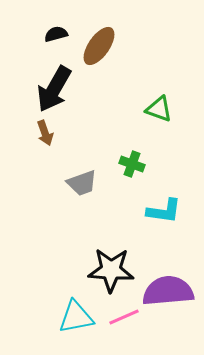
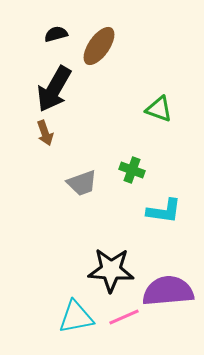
green cross: moved 6 px down
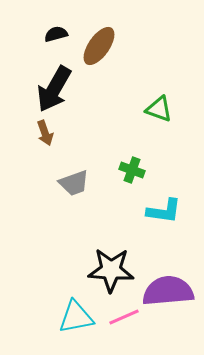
gray trapezoid: moved 8 px left
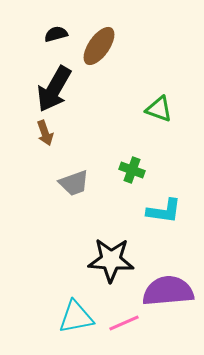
black star: moved 10 px up
pink line: moved 6 px down
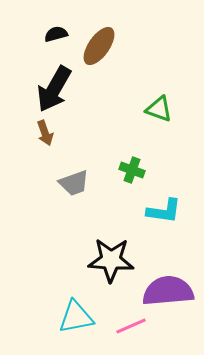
pink line: moved 7 px right, 3 px down
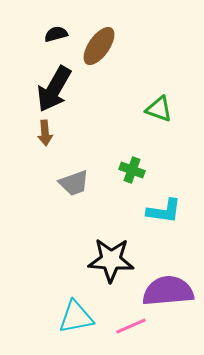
brown arrow: rotated 15 degrees clockwise
